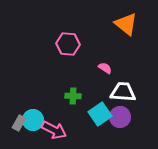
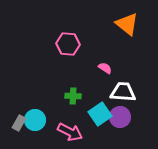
orange triangle: moved 1 px right
cyan circle: moved 2 px right
pink arrow: moved 16 px right, 2 px down
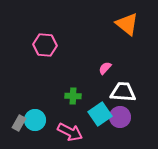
pink hexagon: moved 23 px left, 1 px down
pink semicircle: rotated 80 degrees counterclockwise
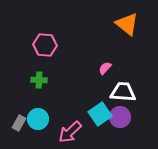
green cross: moved 34 px left, 16 px up
cyan circle: moved 3 px right, 1 px up
pink arrow: rotated 110 degrees clockwise
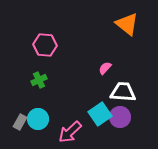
green cross: rotated 28 degrees counterclockwise
gray rectangle: moved 1 px right, 1 px up
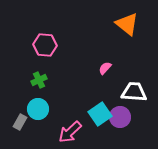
white trapezoid: moved 11 px right
cyan circle: moved 10 px up
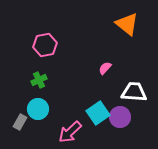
pink hexagon: rotated 15 degrees counterclockwise
cyan square: moved 2 px left, 1 px up
